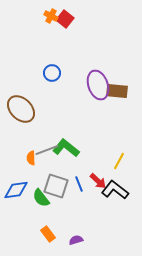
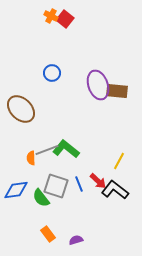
green L-shape: moved 1 px down
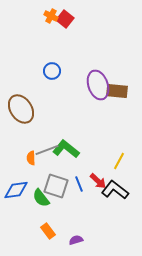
blue circle: moved 2 px up
brown ellipse: rotated 12 degrees clockwise
orange rectangle: moved 3 px up
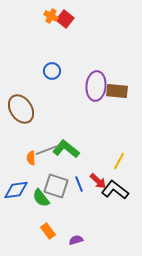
purple ellipse: moved 2 px left, 1 px down; rotated 24 degrees clockwise
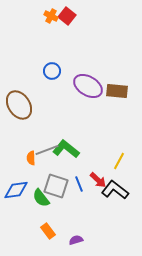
red square: moved 2 px right, 3 px up
purple ellipse: moved 8 px left; rotated 64 degrees counterclockwise
brown ellipse: moved 2 px left, 4 px up
red arrow: moved 1 px up
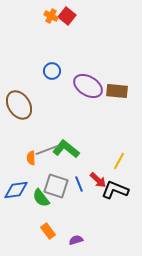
black L-shape: rotated 16 degrees counterclockwise
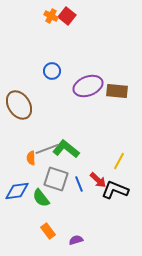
purple ellipse: rotated 52 degrees counterclockwise
gray line: moved 1 px up
gray square: moved 7 px up
blue diamond: moved 1 px right, 1 px down
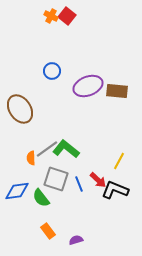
brown ellipse: moved 1 px right, 4 px down
gray line: rotated 15 degrees counterclockwise
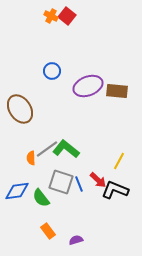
gray square: moved 5 px right, 3 px down
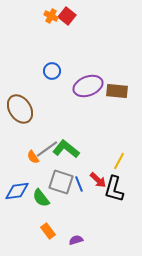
orange semicircle: moved 2 px right, 1 px up; rotated 32 degrees counterclockwise
black L-shape: moved 1 px left, 1 px up; rotated 96 degrees counterclockwise
